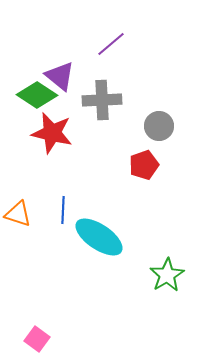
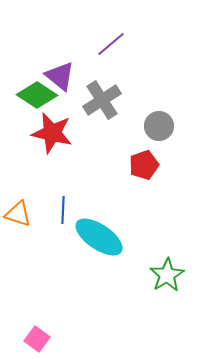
gray cross: rotated 30 degrees counterclockwise
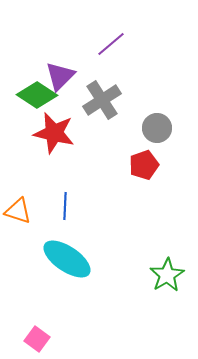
purple triangle: rotated 36 degrees clockwise
gray circle: moved 2 px left, 2 px down
red star: moved 2 px right
blue line: moved 2 px right, 4 px up
orange triangle: moved 3 px up
cyan ellipse: moved 32 px left, 22 px down
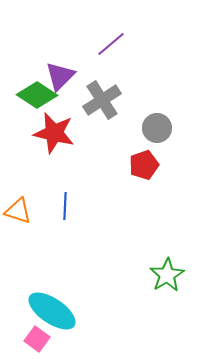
cyan ellipse: moved 15 px left, 52 px down
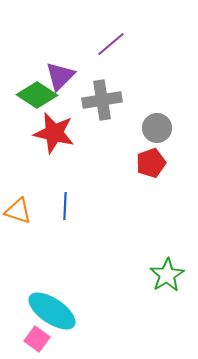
gray cross: rotated 24 degrees clockwise
red pentagon: moved 7 px right, 2 px up
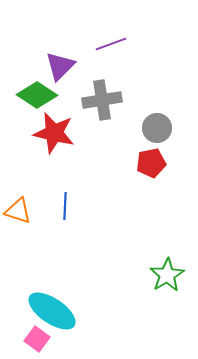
purple line: rotated 20 degrees clockwise
purple triangle: moved 10 px up
red pentagon: rotated 8 degrees clockwise
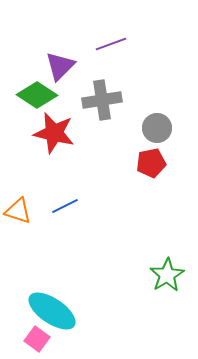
blue line: rotated 60 degrees clockwise
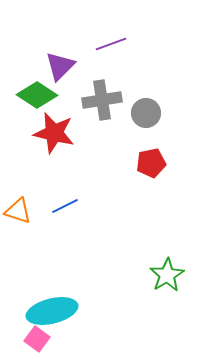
gray circle: moved 11 px left, 15 px up
cyan ellipse: rotated 48 degrees counterclockwise
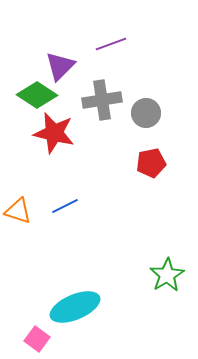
cyan ellipse: moved 23 px right, 4 px up; rotated 9 degrees counterclockwise
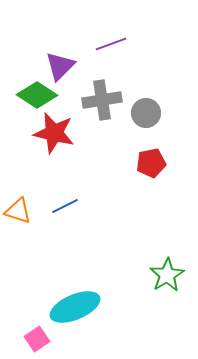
pink square: rotated 20 degrees clockwise
